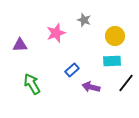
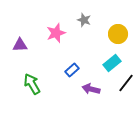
yellow circle: moved 3 px right, 2 px up
cyan rectangle: moved 2 px down; rotated 36 degrees counterclockwise
purple arrow: moved 2 px down
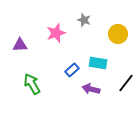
cyan rectangle: moved 14 px left; rotated 48 degrees clockwise
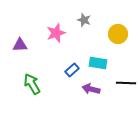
black line: rotated 54 degrees clockwise
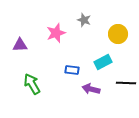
cyan rectangle: moved 5 px right, 1 px up; rotated 36 degrees counterclockwise
blue rectangle: rotated 48 degrees clockwise
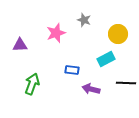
cyan rectangle: moved 3 px right, 3 px up
green arrow: rotated 50 degrees clockwise
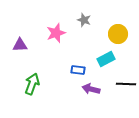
blue rectangle: moved 6 px right
black line: moved 1 px down
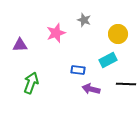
cyan rectangle: moved 2 px right, 1 px down
green arrow: moved 1 px left, 1 px up
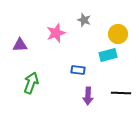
cyan rectangle: moved 5 px up; rotated 12 degrees clockwise
black line: moved 5 px left, 9 px down
purple arrow: moved 3 px left, 7 px down; rotated 102 degrees counterclockwise
